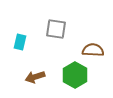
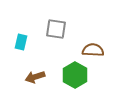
cyan rectangle: moved 1 px right
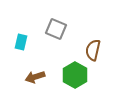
gray square: rotated 15 degrees clockwise
brown semicircle: rotated 80 degrees counterclockwise
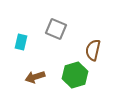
green hexagon: rotated 15 degrees clockwise
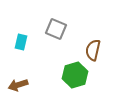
brown arrow: moved 17 px left, 8 px down
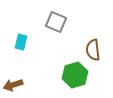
gray square: moved 7 px up
brown semicircle: rotated 20 degrees counterclockwise
brown arrow: moved 5 px left
